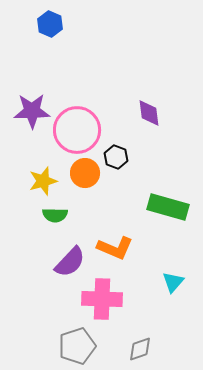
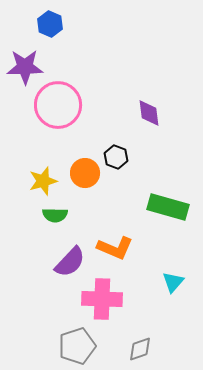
purple star: moved 7 px left, 44 px up
pink circle: moved 19 px left, 25 px up
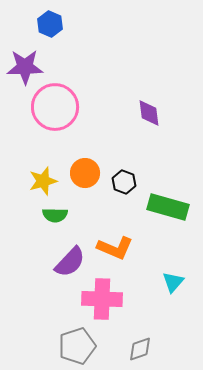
pink circle: moved 3 px left, 2 px down
black hexagon: moved 8 px right, 25 px down
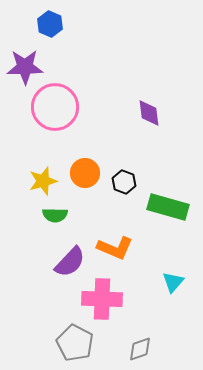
gray pentagon: moved 2 px left, 3 px up; rotated 27 degrees counterclockwise
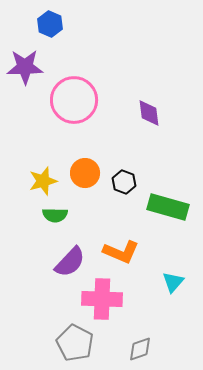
pink circle: moved 19 px right, 7 px up
orange L-shape: moved 6 px right, 4 px down
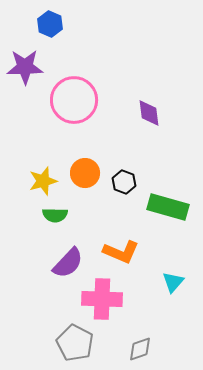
purple semicircle: moved 2 px left, 1 px down
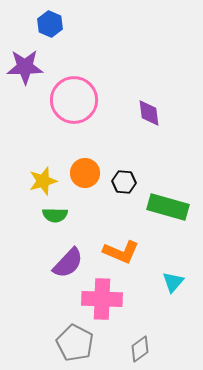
black hexagon: rotated 15 degrees counterclockwise
gray diamond: rotated 16 degrees counterclockwise
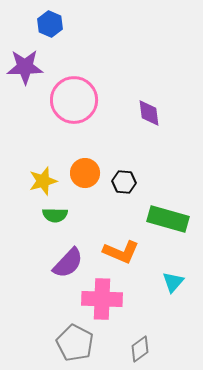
green rectangle: moved 12 px down
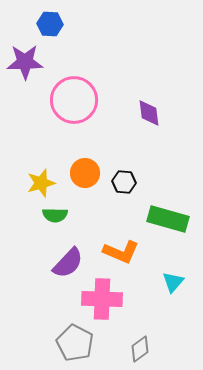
blue hexagon: rotated 20 degrees counterclockwise
purple star: moved 5 px up
yellow star: moved 2 px left, 2 px down
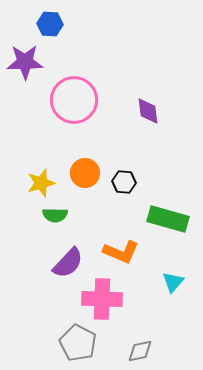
purple diamond: moved 1 px left, 2 px up
gray pentagon: moved 3 px right
gray diamond: moved 2 px down; rotated 24 degrees clockwise
